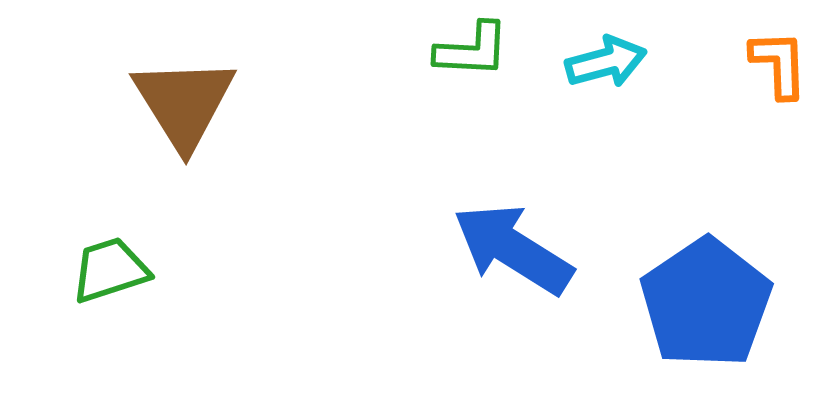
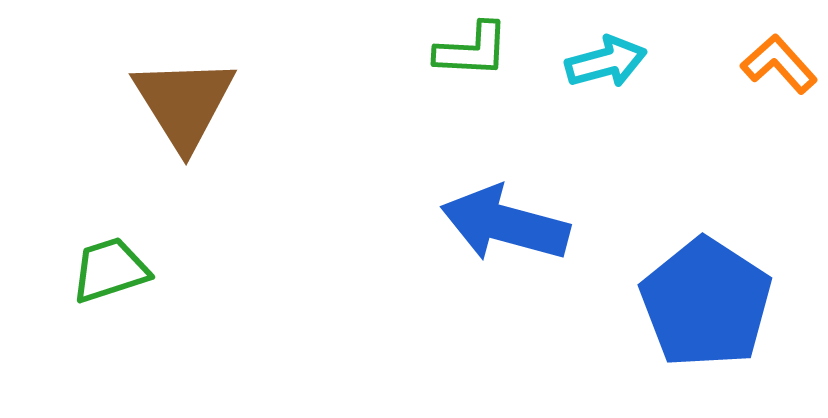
orange L-shape: rotated 40 degrees counterclockwise
blue arrow: moved 8 px left, 25 px up; rotated 17 degrees counterclockwise
blue pentagon: rotated 5 degrees counterclockwise
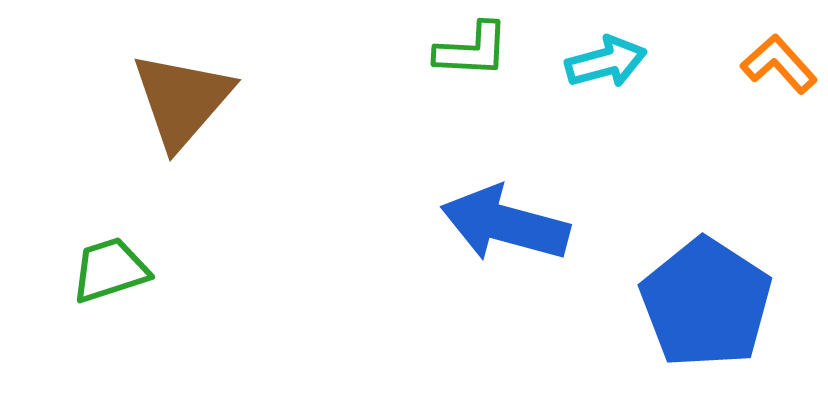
brown triangle: moved 2 px left, 3 px up; rotated 13 degrees clockwise
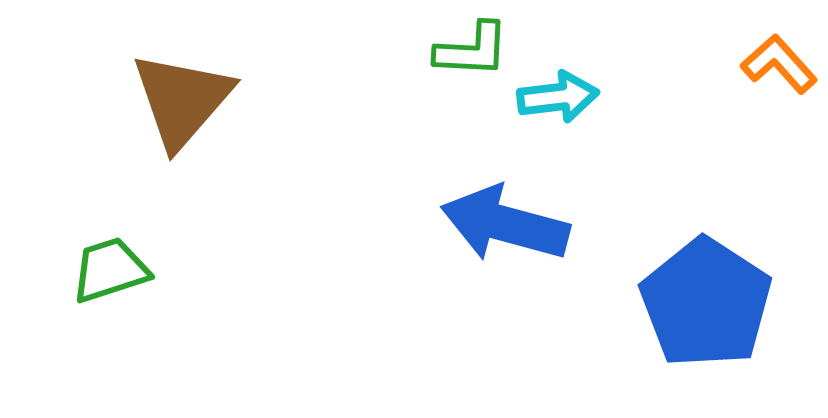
cyan arrow: moved 48 px left, 35 px down; rotated 8 degrees clockwise
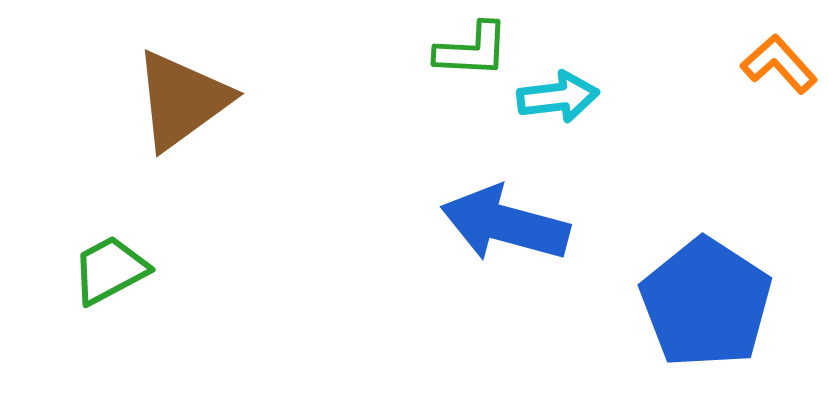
brown triangle: rotated 13 degrees clockwise
green trapezoid: rotated 10 degrees counterclockwise
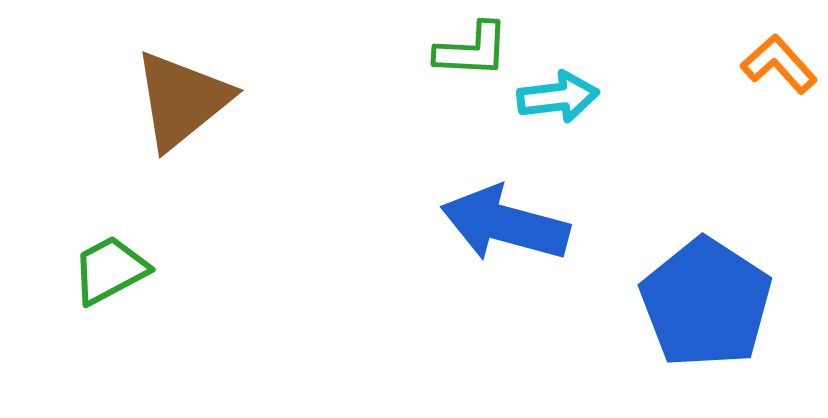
brown triangle: rotated 3 degrees counterclockwise
